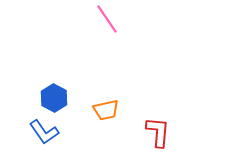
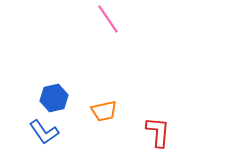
pink line: moved 1 px right
blue hexagon: rotated 20 degrees clockwise
orange trapezoid: moved 2 px left, 1 px down
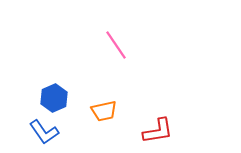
pink line: moved 8 px right, 26 px down
blue hexagon: rotated 12 degrees counterclockwise
red L-shape: moved 1 px up; rotated 76 degrees clockwise
